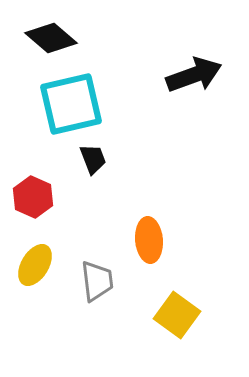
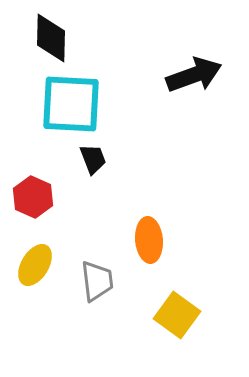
black diamond: rotated 51 degrees clockwise
cyan square: rotated 16 degrees clockwise
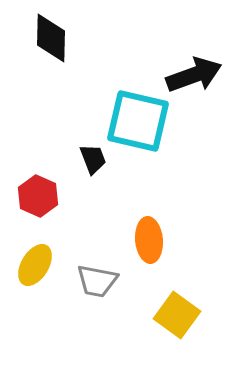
cyan square: moved 67 px right, 17 px down; rotated 10 degrees clockwise
red hexagon: moved 5 px right, 1 px up
gray trapezoid: rotated 108 degrees clockwise
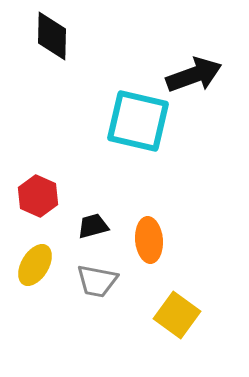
black diamond: moved 1 px right, 2 px up
black trapezoid: moved 67 px down; rotated 84 degrees counterclockwise
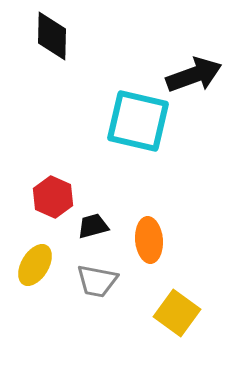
red hexagon: moved 15 px right, 1 px down
yellow square: moved 2 px up
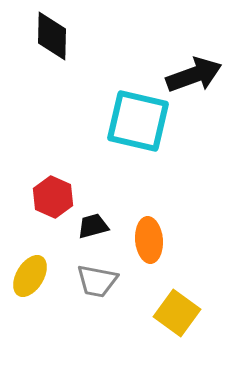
yellow ellipse: moved 5 px left, 11 px down
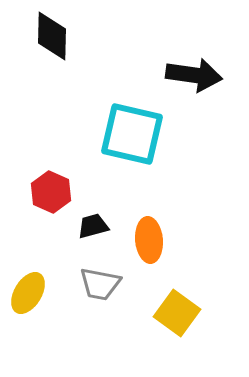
black arrow: rotated 28 degrees clockwise
cyan square: moved 6 px left, 13 px down
red hexagon: moved 2 px left, 5 px up
yellow ellipse: moved 2 px left, 17 px down
gray trapezoid: moved 3 px right, 3 px down
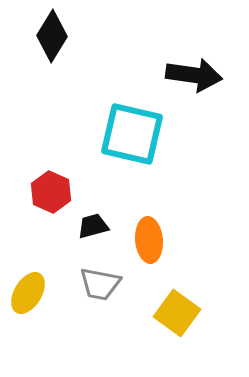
black diamond: rotated 30 degrees clockwise
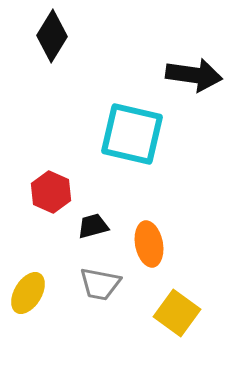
orange ellipse: moved 4 px down; rotated 6 degrees counterclockwise
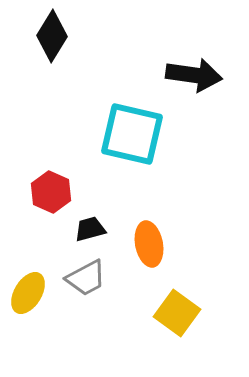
black trapezoid: moved 3 px left, 3 px down
gray trapezoid: moved 14 px left, 6 px up; rotated 39 degrees counterclockwise
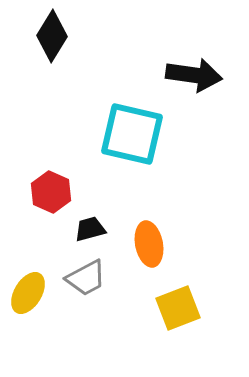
yellow square: moved 1 px right, 5 px up; rotated 33 degrees clockwise
